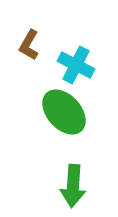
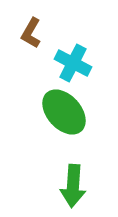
brown L-shape: moved 2 px right, 12 px up
cyan cross: moved 3 px left, 2 px up
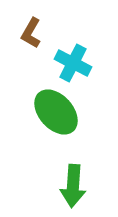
green ellipse: moved 8 px left
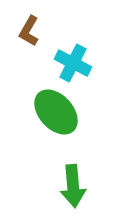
brown L-shape: moved 2 px left, 2 px up
green arrow: rotated 9 degrees counterclockwise
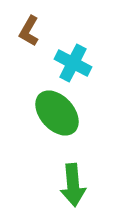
green ellipse: moved 1 px right, 1 px down
green arrow: moved 1 px up
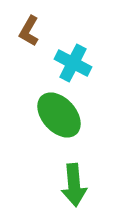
green ellipse: moved 2 px right, 2 px down
green arrow: moved 1 px right
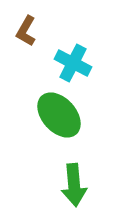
brown L-shape: moved 3 px left
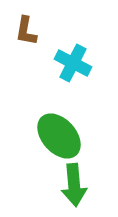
brown L-shape: rotated 20 degrees counterclockwise
green ellipse: moved 21 px down
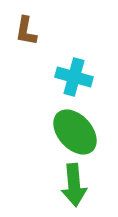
cyan cross: moved 1 px right, 14 px down; rotated 12 degrees counterclockwise
green ellipse: moved 16 px right, 4 px up
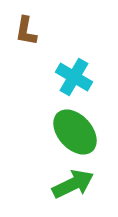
cyan cross: rotated 15 degrees clockwise
green arrow: moved 1 px left, 1 px up; rotated 111 degrees counterclockwise
